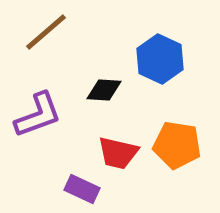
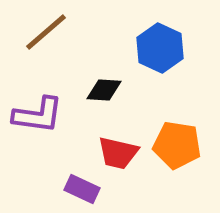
blue hexagon: moved 11 px up
purple L-shape: rotated 28 degrees clockwise
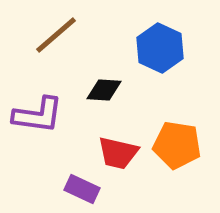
brown line: moved 10 px right, 3 px down
